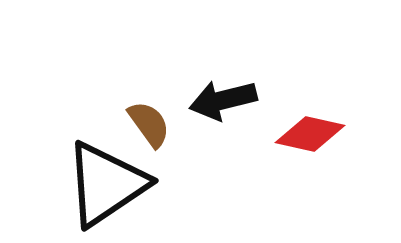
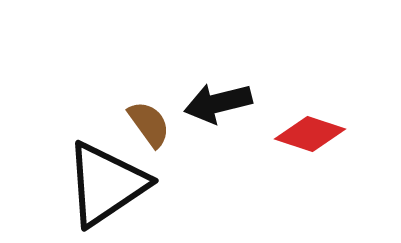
black arrow: moved 5 px left, 3 px down
red diamond: rotated 6 degrees clockwise
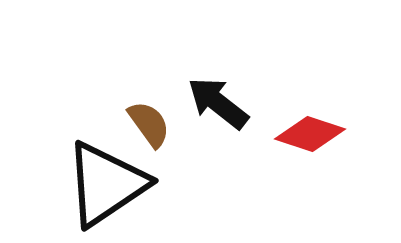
black arrow: rotated 52 degrees clockwise
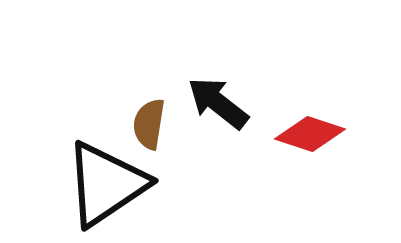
brown semicircle: rotated 135 degrees counterclockwise
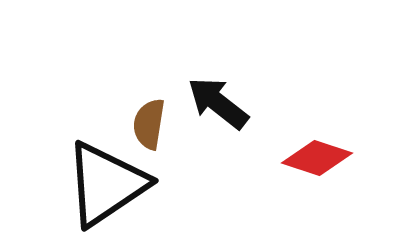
red diamond: moved 7 px right, 24 px down
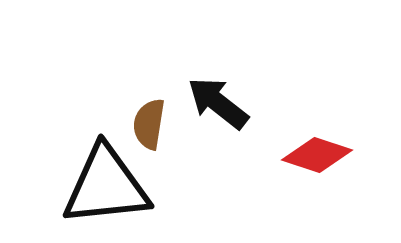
red diamond: moved 3 px up
black triangle: moved 2 px down; rotated 28 degrees clockwise
